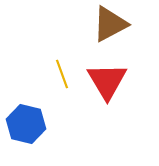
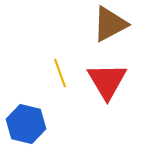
yellow line: moved 2 px left, 1 px up
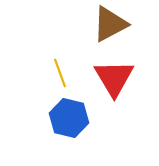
red triangle: moved 7 px right, 3 px up
blue hexagon: moved 43 px right, 6 px up
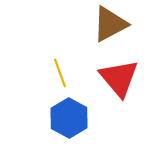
red triangle: moved 5 px right; rotated 9 degrees counterclockwise
blue hexagon: rotated 15 degrees clockwise
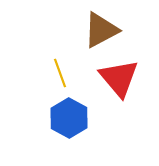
brown triangle: moved 9 px left, 6 px down
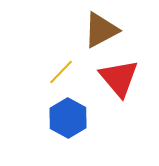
yellow line: moved 1 px right, 1 px up; rotated 64 degrees clockwise
blue hexagon: moved 1 px left
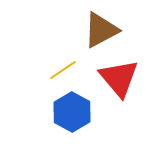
yellow line: moved 2 px right, 2 px up; rotated 12 degrees clockwise
blue hexagon: moved 4 px right, 6 px up
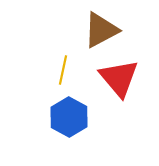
yellow line: rotated 44 degrees counterclockwise
blue hexagon: moved 3 px left, 5 px down
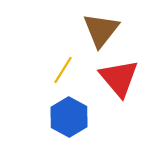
brown triangle: rotated 24 degrees counterclockwise
yellow line: rotated 20 degrees clockwise
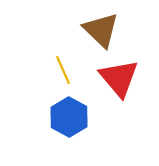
brown triangle: rotated 24 degrees counterclockwise
yellow line: rotated 56 degrees counterclockwise
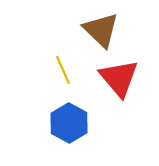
blue hexagon: moved 6 px down
